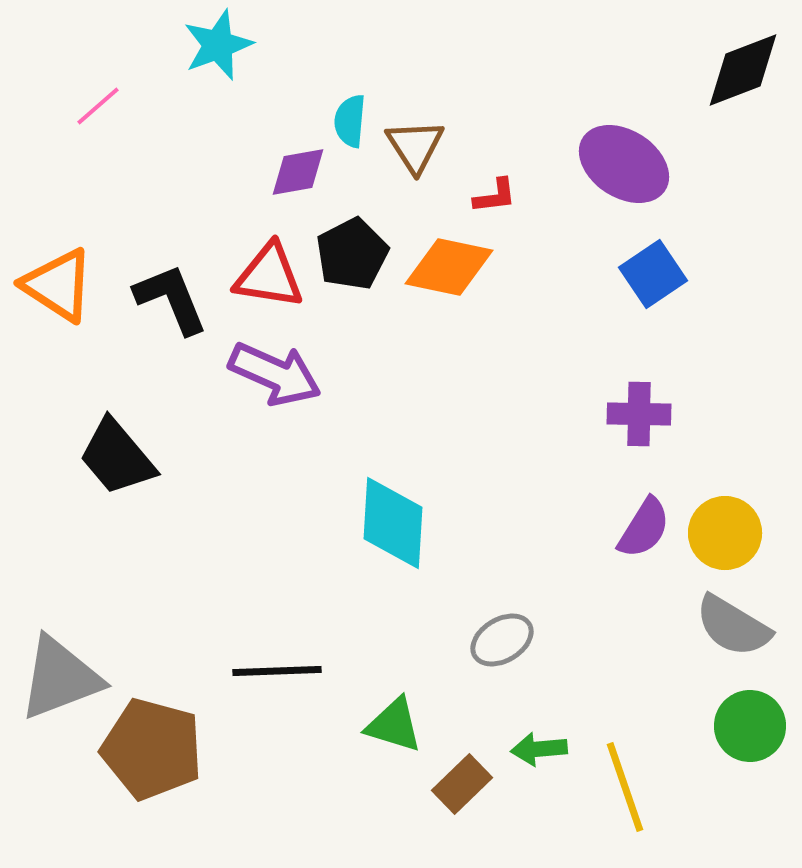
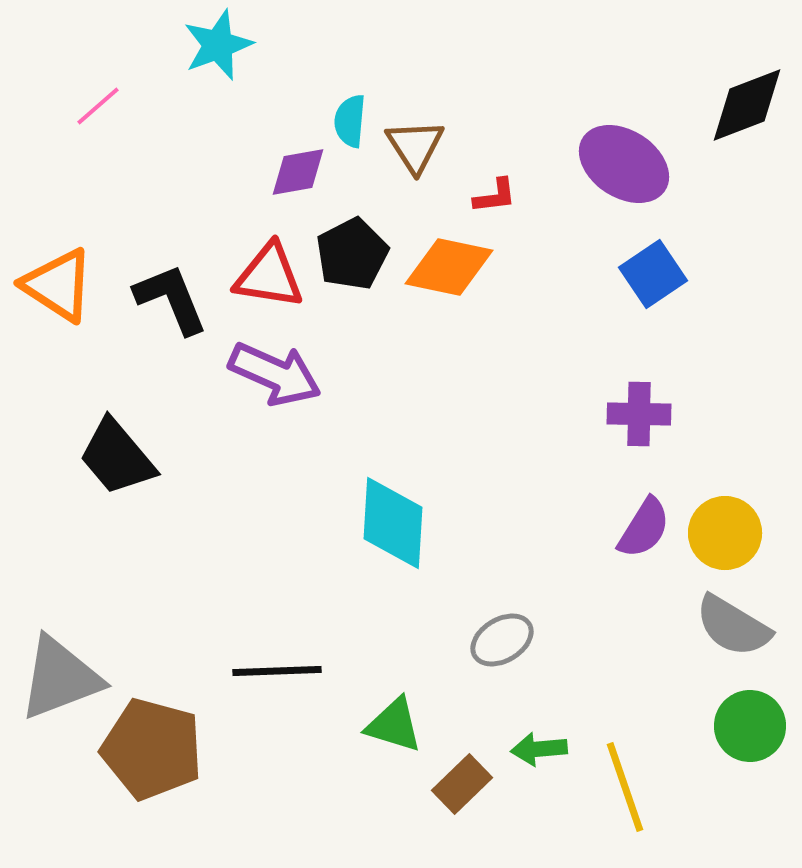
black diamond: moved 4 px right, 35 px down
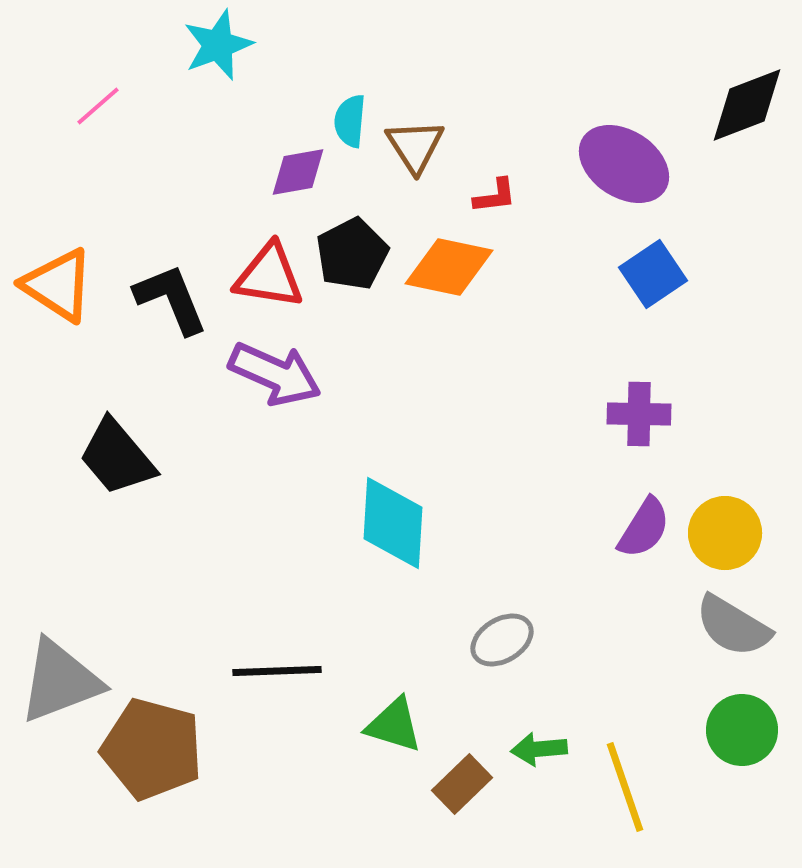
gray triangle: moved 3 px down
green circle: moved 8 px left, 4 px down
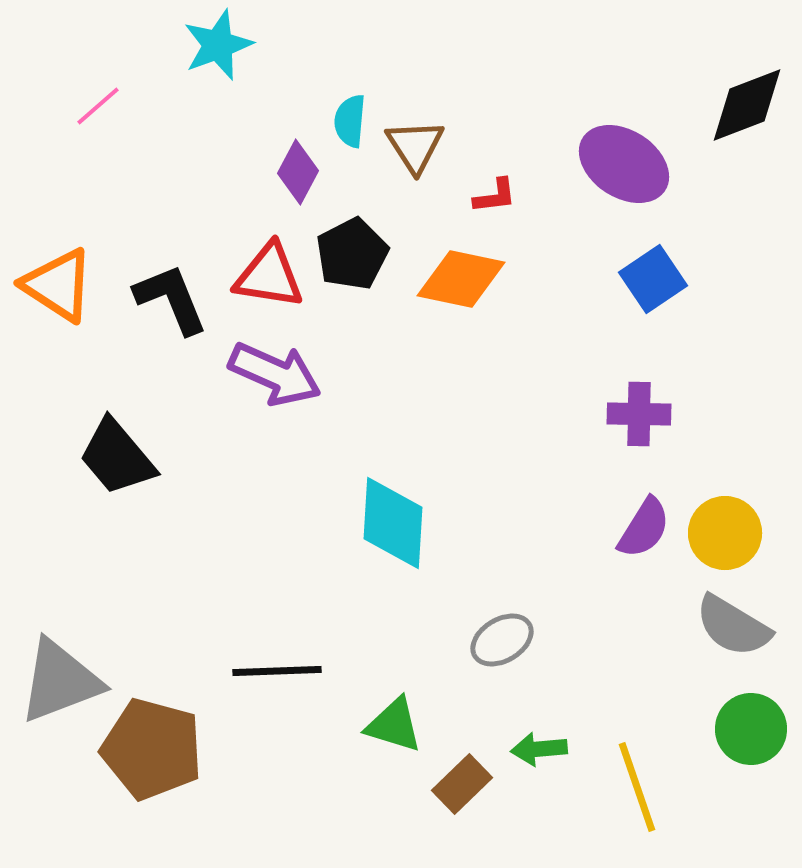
purple diamond: rotated 52 degrees counterclockwise
orange diamond: moved 12 px right, 12 px down
blue square: moved 5 px down
green circle: moved 9 px right, 1 px up
yellow line: moved 12 px right
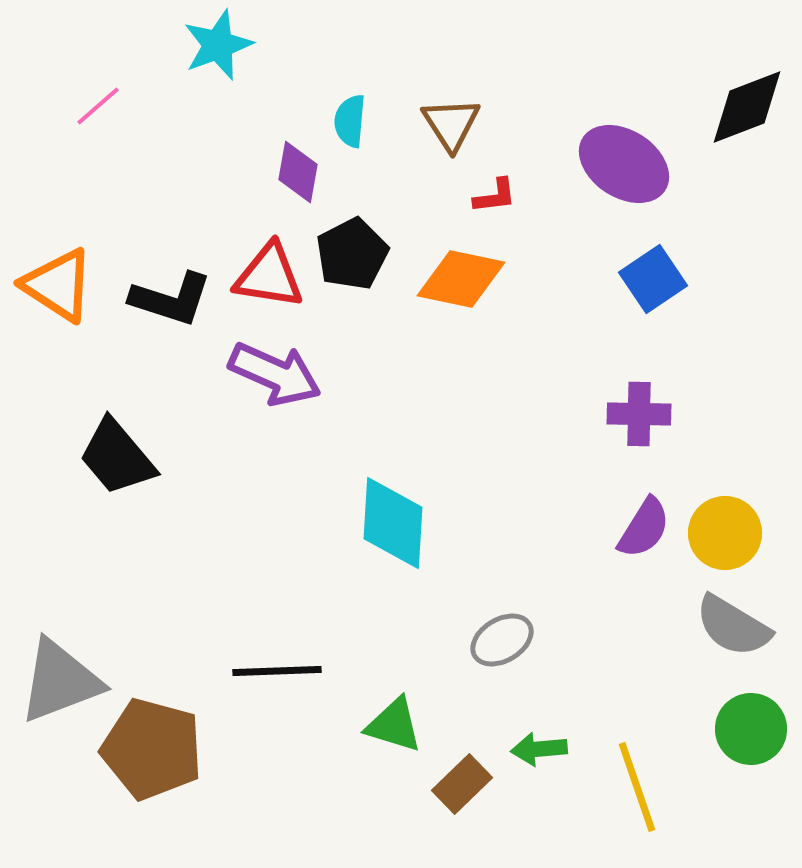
black diamond: moved 2 px down
brown triangle: moved 36 px right, 22 px up
purple diamond: rotated 18 degrees counterclockwise
black L-shape: rotated 130 degrees clockwise
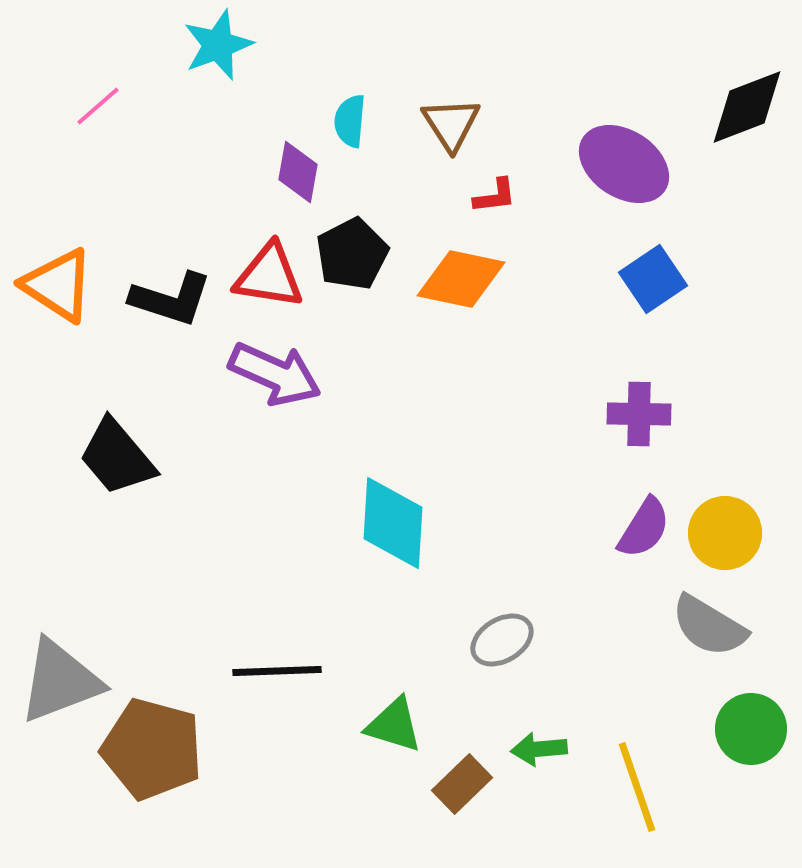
gray semicircle: moved 24 px left
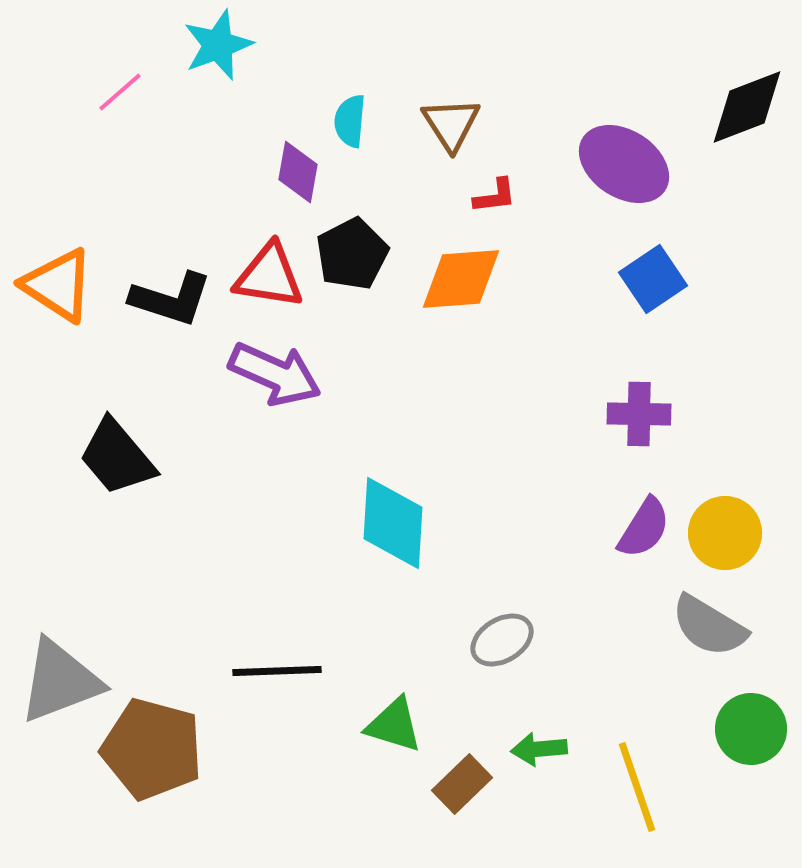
pink line: moved 22 px right, 14 px up
orange diamond: rotated 16 degrees counterclockwise
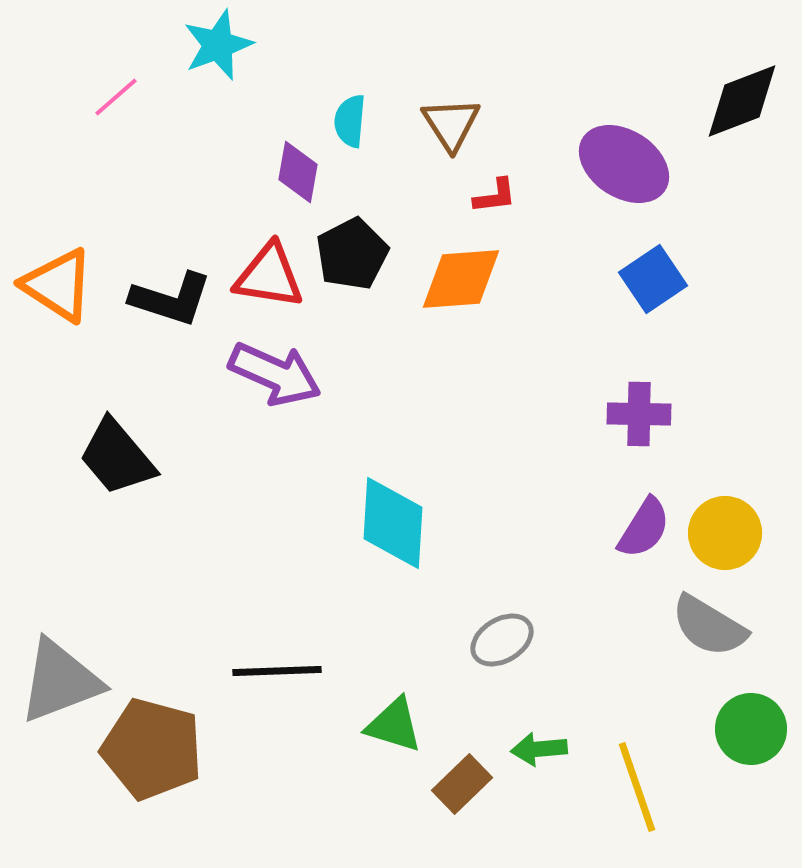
pink line: moved 4 px left, 5 px down
black diamond: moved 5 px left, 6 px up
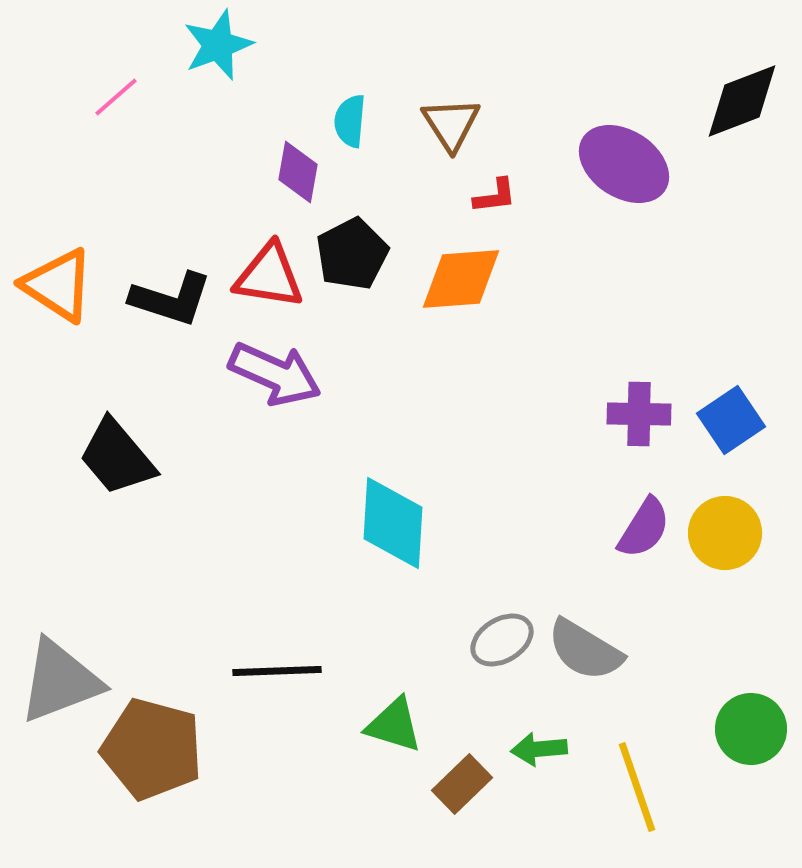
blue square: moved 78 px right, 141 px down
gray semicircle: moved 124 px left, 24 px down
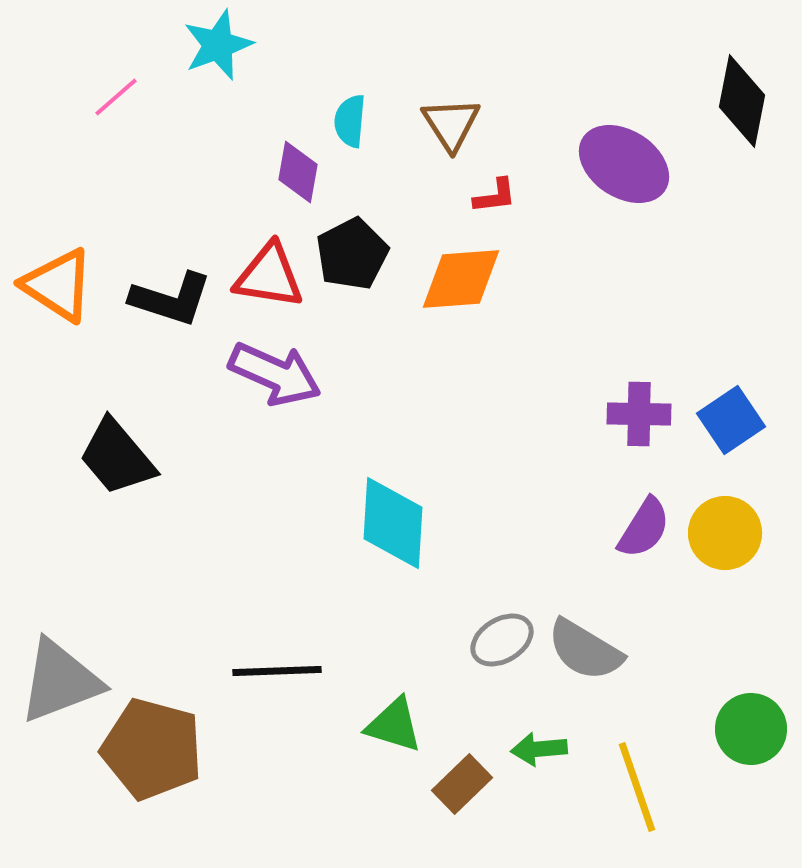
black diamond: rotated 58 degrees counterclockwise
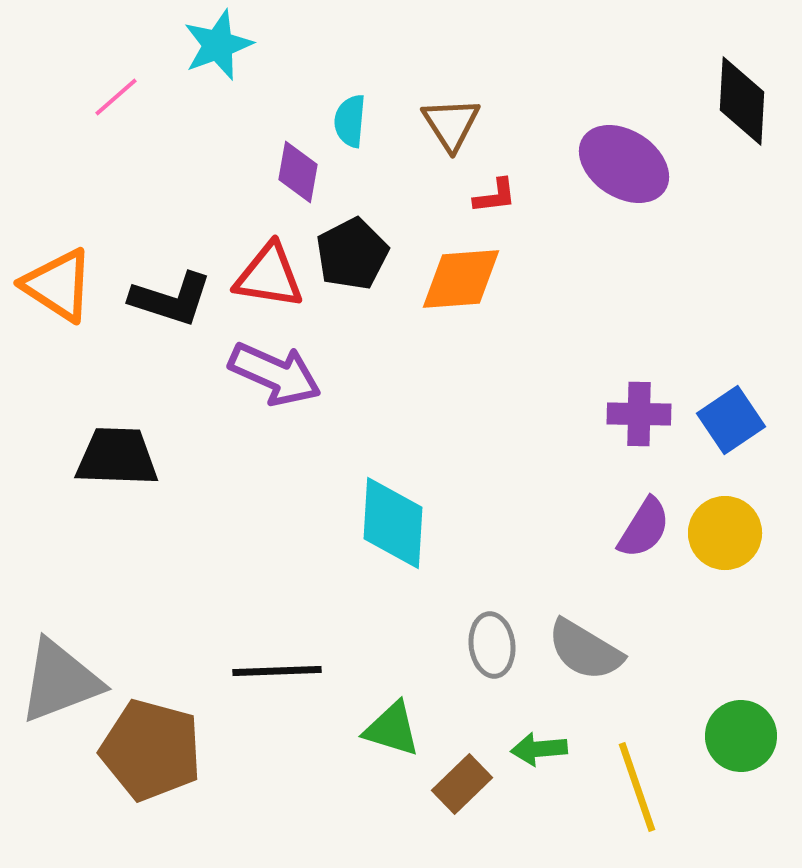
black diamond: rotated 8 degrees counterclockwise
black trapezoid: rotated 132 degrees clockwise
gray ellipse: moved 10 px left, 5 px down; rotated 66 degrees counterclockwise
green triangle: moved 2 px left, 4 px down
green circle: moved 10 px left, 7 px down
brown pentagon: moved 1 px left, 1 px down
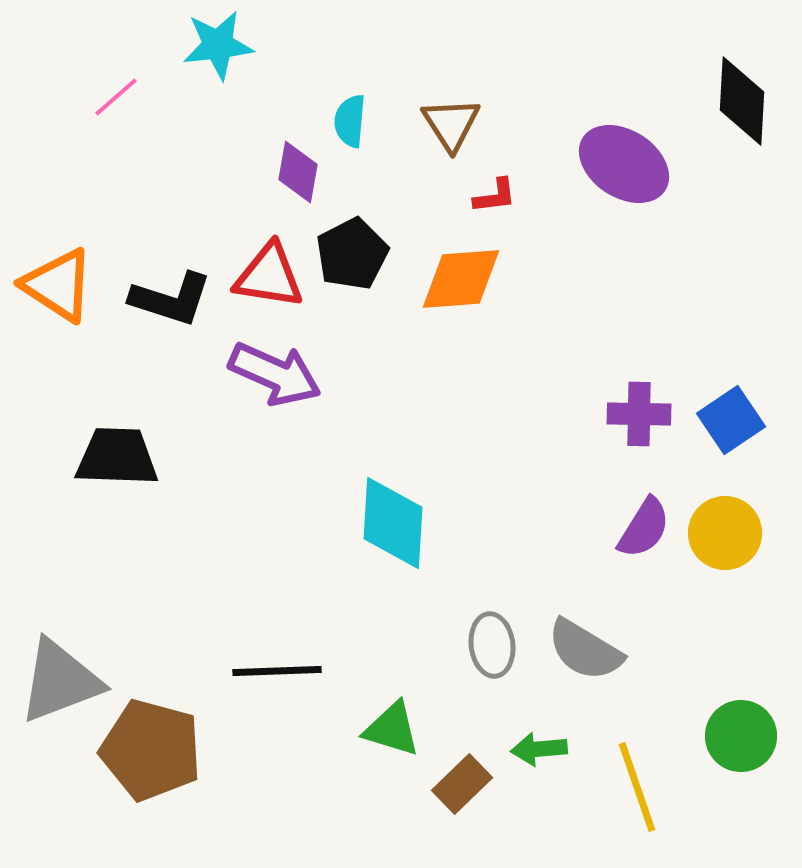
cyan star: rotated 14 degrees clockwise
